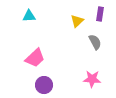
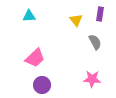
yellow triangle: moved 1 px left, 1 px up; rotated 24 degrees counterclockwise
purple circle: moved 2 px left
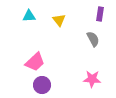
yellow triangle: moved 17 px left
gray semicircle: moved 2 px left, 3 px up
pink trapezoid: moved 4 px down
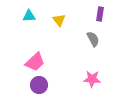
purple circle: moved 3 px left
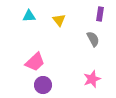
pink star: rotated 24 degrees counterclockwise
purple circle: moved 4 px right
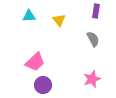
purple rectangle: moved 4 px left, 3 px up
